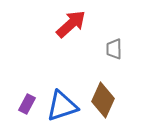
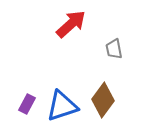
gray trapezoid: rotated 10 degrees counterclockwise
brown diamond: rotated 12 degrees clockwise
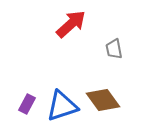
brown diamond: rotated 72 degrees counterclockwise
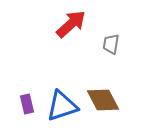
gray trapezoid: moved 3 px left, 5 px up; rotated 20 degrees clockwise
brown diamond: rotated 8 degrees clockwise
purple rectangle: rotated 42 degrees counterclockwise
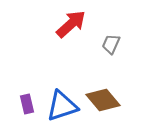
gray trapezoid: rotated 15 degrees clockwise
brown diamond: rotated 12 degrees counterclockwise
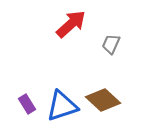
brown diamond: rotated 8 degrees counterclockwise
purple rectangle: rotated 18 degrees counterclockwise
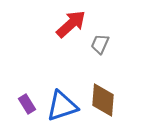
gray trapezoid: moved 11 px left
brown diamond: rotated 52 degrees clockwise
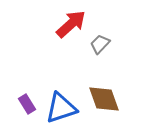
gray trapezoid: rotated 20 degrees clockwise
brown diamond: moved 1 px right, 1 px up; rotated 24 degrees counterclockwise
blue triangle: moved 1 px left, 2 px down
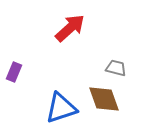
red arrow: moved 1 px left, 4 px down
gray trapezoid: moved 16 px right, 24 px down; rotated 60 degrees clockwise
purple rectangle: moved 13 px left, 32 px up; rotated 54 degrees clockwise
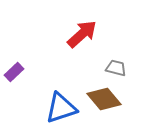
red arrow: moved 12 px right, 6 px down
purple rectangle: rotated 24 degrees clockwise
brown diamond: rotated 20 degrees counterclockwise
